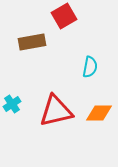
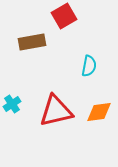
cyan semicircle: moved 1 px left, 1 px up
orange diamond: moved 1 px up; rotated 8 degrees counterclockwise
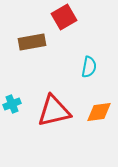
red square: moved 1 px down
cyan semicircle: moved 1 px down
cyan cross: rotated 12 degrees clockwise
red triangle: moved 2 px left
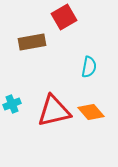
orange diamond: moved 8 px left; rotated 56 degrees clockwise
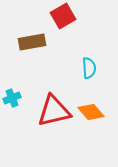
red square: moved 1 px left, 1 px up
cyan semicircle: moved 1 px down; rotated 15 degrees counterclockwise
cyan cross: moved 6 px up
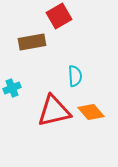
red square: moved 4 px left
cyan semicircle: moved 14 px left, 8 px down
cyan cross: moved 10 px up
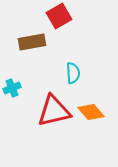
cyan semicircle: moved 2 px left, 3 px up
